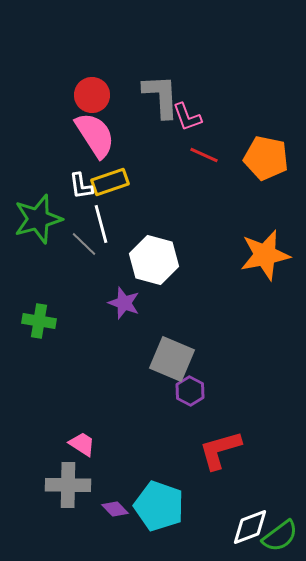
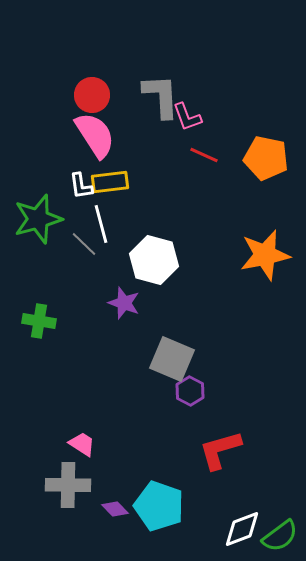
yellow rectangle: rotated 12 degrees clockwise
white diamond: moved 8 px left, 2 px down
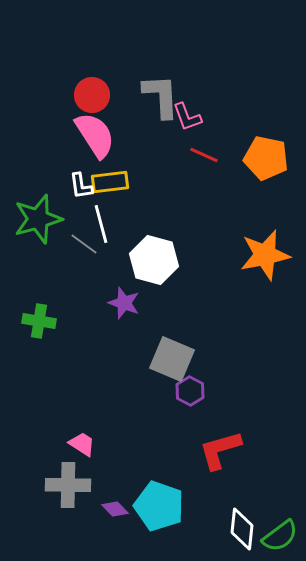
gray line: rotated 8 degrees counterclockwise
white diamond: rotated 63 degrees counterclockwise
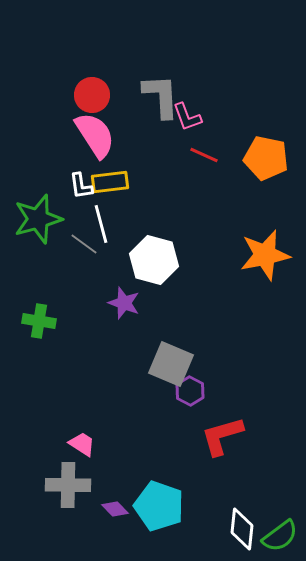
gray square: moved 1 px left, 5 px down
red L-shape: moved 2 px right, 14 px up
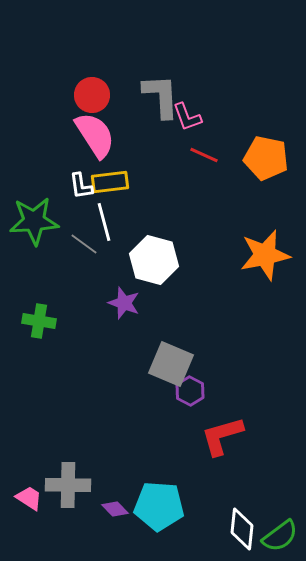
green star: moved 4 px left, 2 px down; rotated 12 degrees clockwise
white line: moved 3 px right, 2 px up
pink trapezoid: moved 53 px left, 54 px down
cyan pentagon: rotated 15 degrees counterclockwise
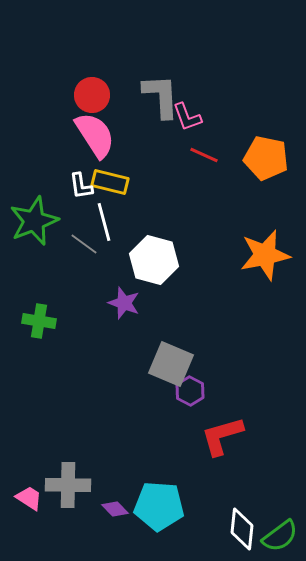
yellow rectangle: rotated 21 degrees clockwise
green star: rotated 18 degrees counterclockwise
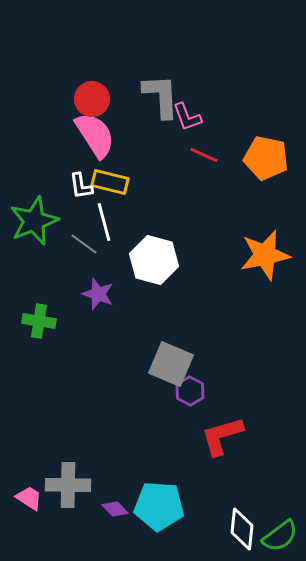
red circle: moved 4 px down
purple star: moved 26 px left, 9 px up
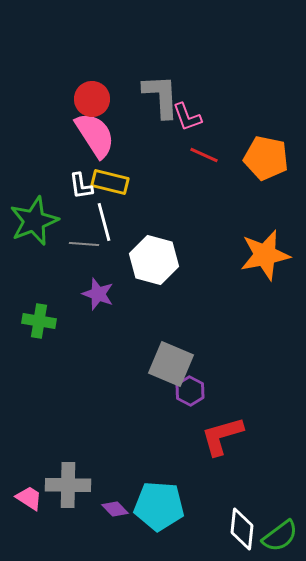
gray line: rotated 32 degrees counterclockwise
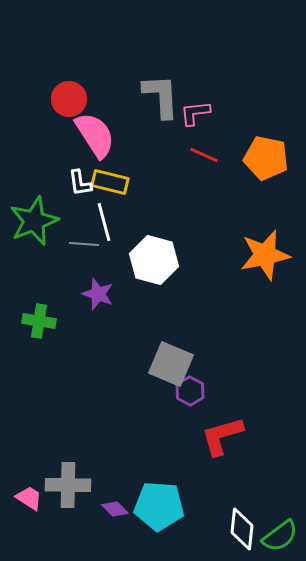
red circle: moved 23 px left
pink L-shape: moved 8 px right, 4 px up; rotated 104 degrees clockwise
white L-shape: moved 1 px left, 3 px up
